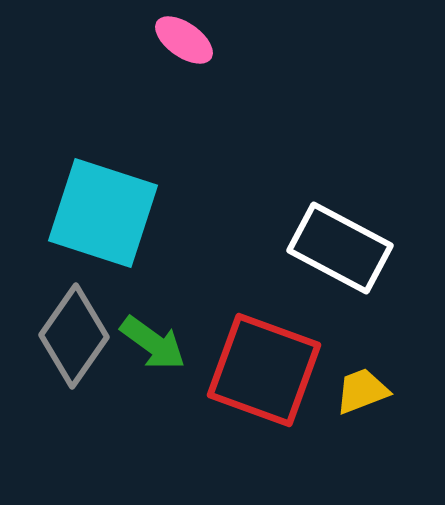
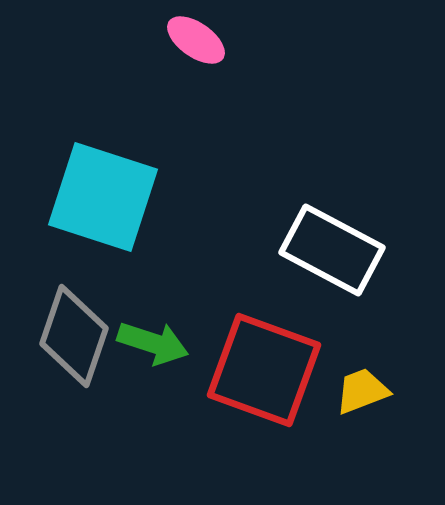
pink ellipse: moved 12 px right
cyan square: moved 16 px up
white rectangle: moved 8 px left, 2 px down
gray diamond: rotated 16 degrees counterclockwise
green arrow: rotated 18 degrees counterclockwise
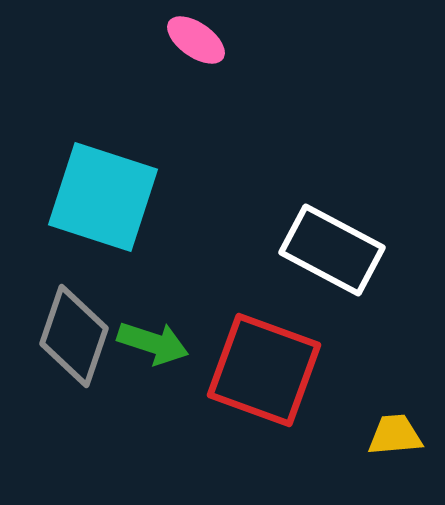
yellow trapezoid: moved 33 px right, 44 px down; rotated 16 degrees clockwise
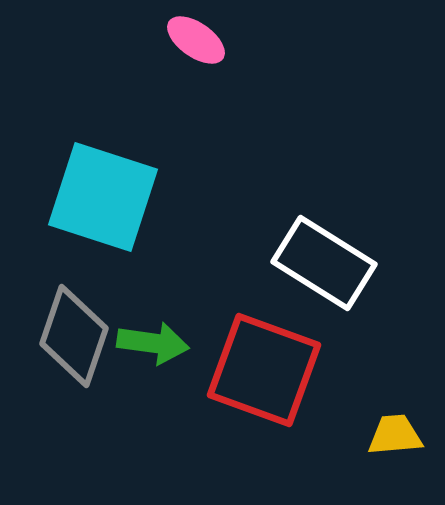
white rectangle: moved 8 px left, 13 px down; rotated 4 degrees clockwise
green arrow: rotated 10 degrees counterclockwise
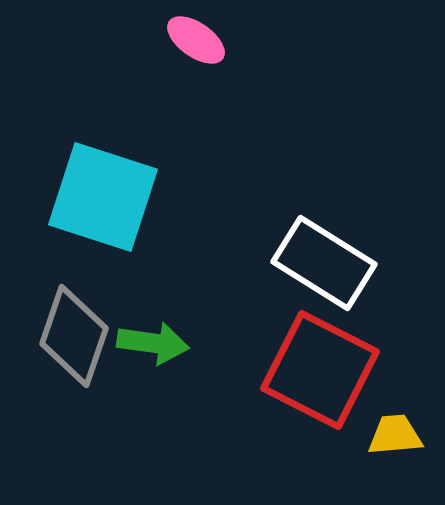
red square: moved 56 px right; rotated 7 degrees clockwise
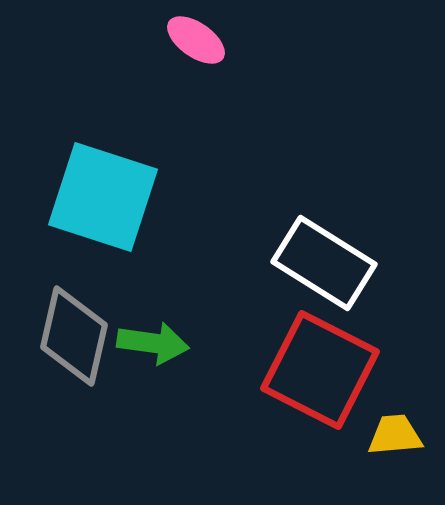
gray diamond: rotated 6 degrees counterclockwise
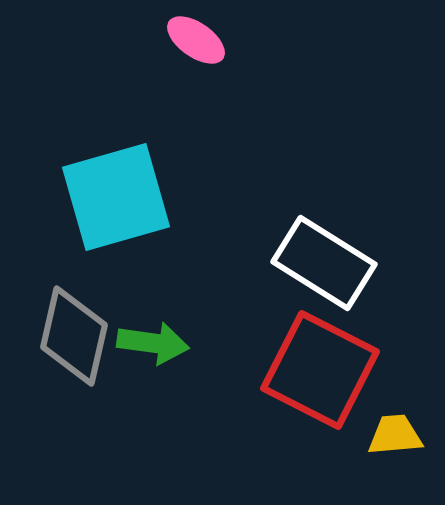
cyan square: moved 13 px right; rotated 34 degrees counterclockwise
